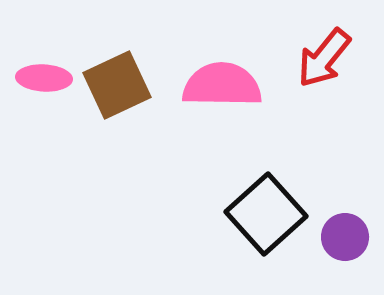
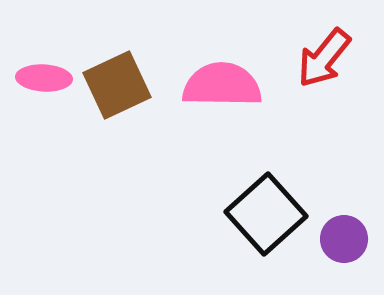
purple circle: moved 1 px left, 2 px down
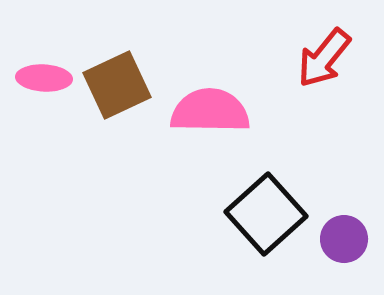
pink semicircle: moved 12 px left, 26 px down
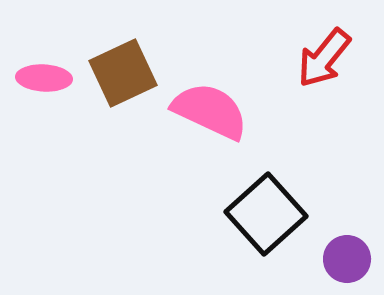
brown square: moved 6 px right, 12 px up
pink semicircle: rotated 24 degrees clockwise
purple circle: moved 3 px right, 20 px down
